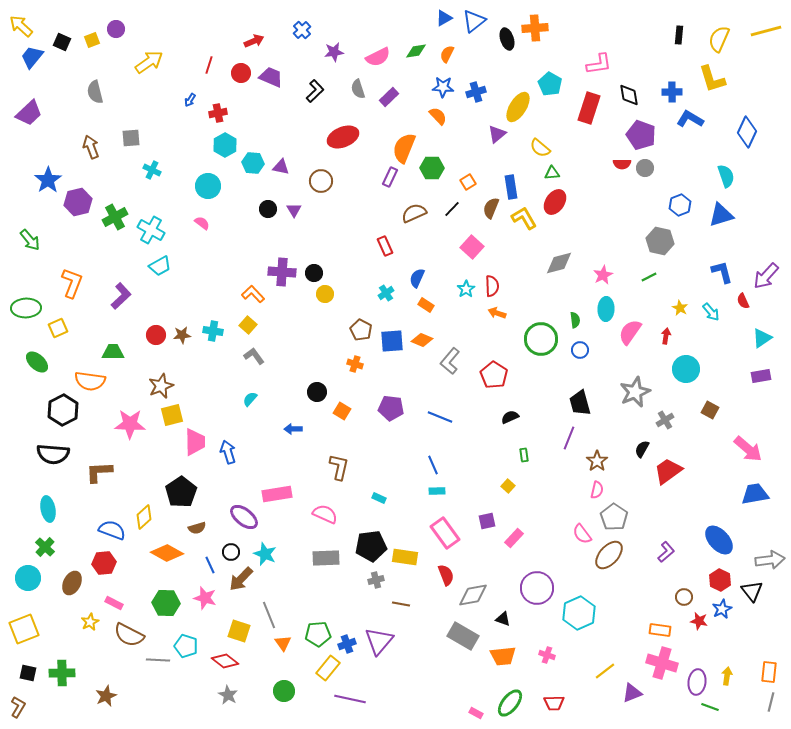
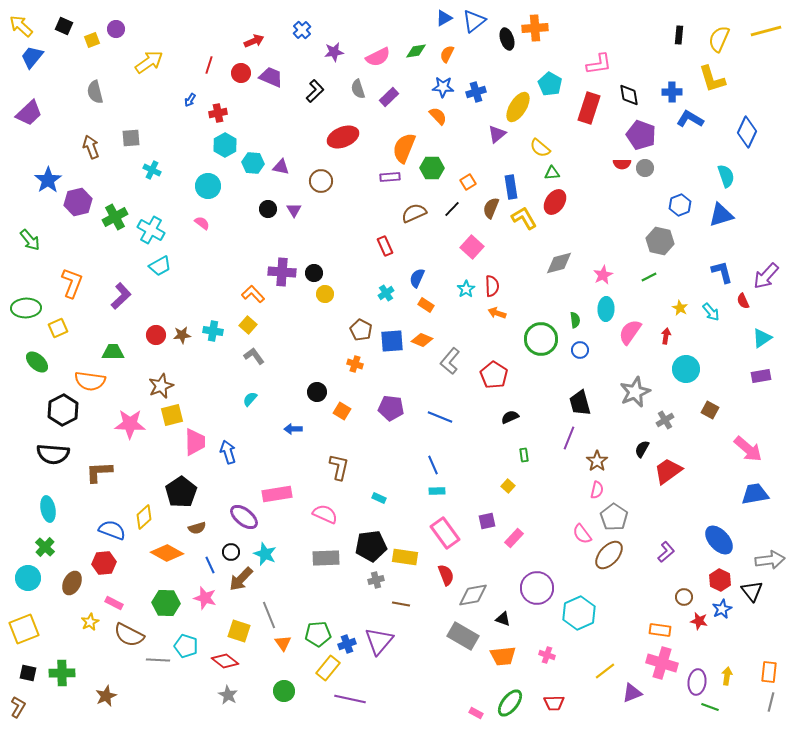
black square at (62, 42): moved 2 px right, 16 px up
purple rectangle at (390, 177): rotated 60 degrees clockwise
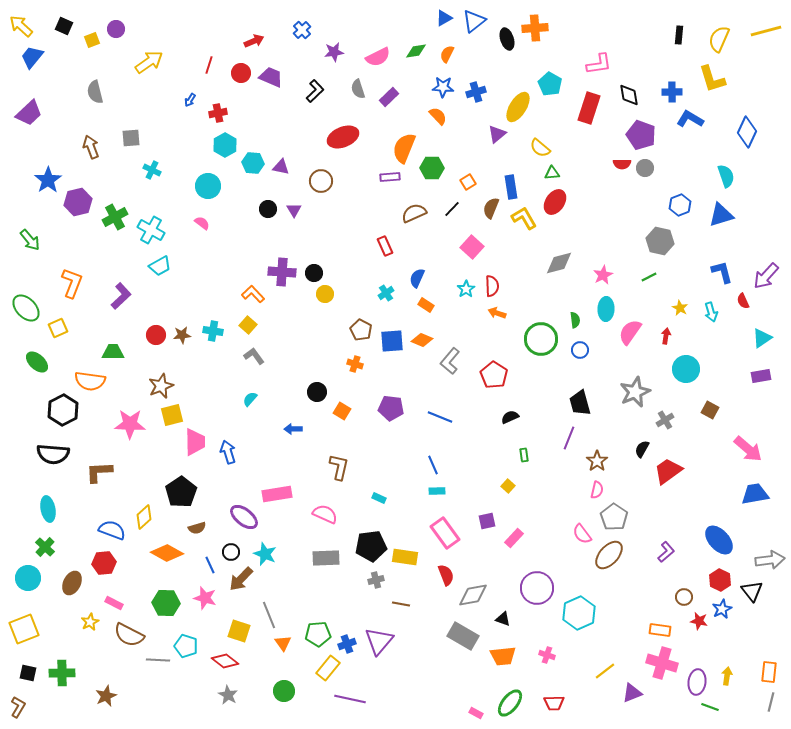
green ellipse at (26, 308): rotated 48 degrees clockwise
cyan arrow at (711, 312): rotated 24 degrees clockwise
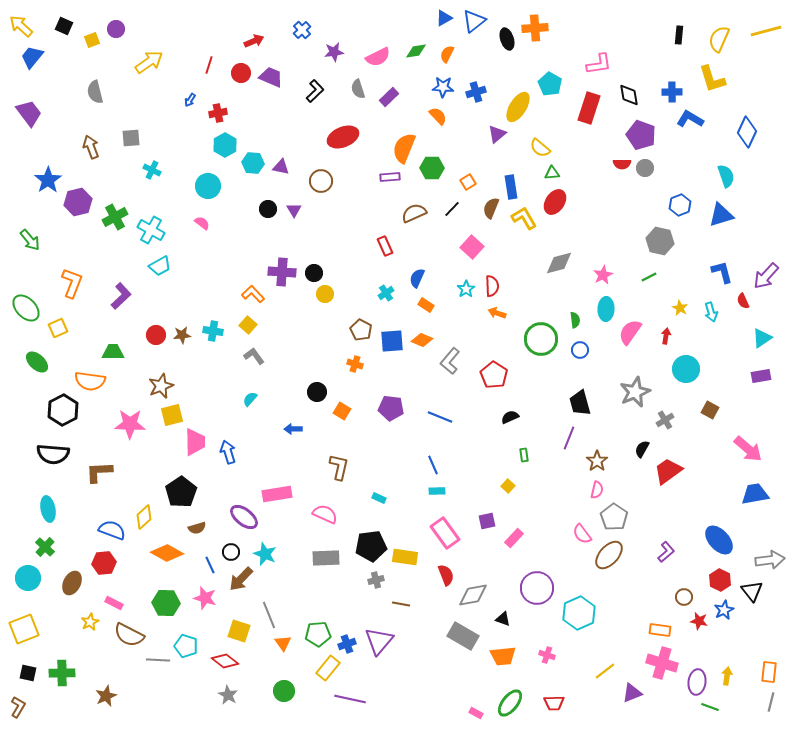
purple trapezoid at (29, 113): rotated 84 degrees counterclockwise
blue star at (722, 609): moved 2 px right, 1 px down
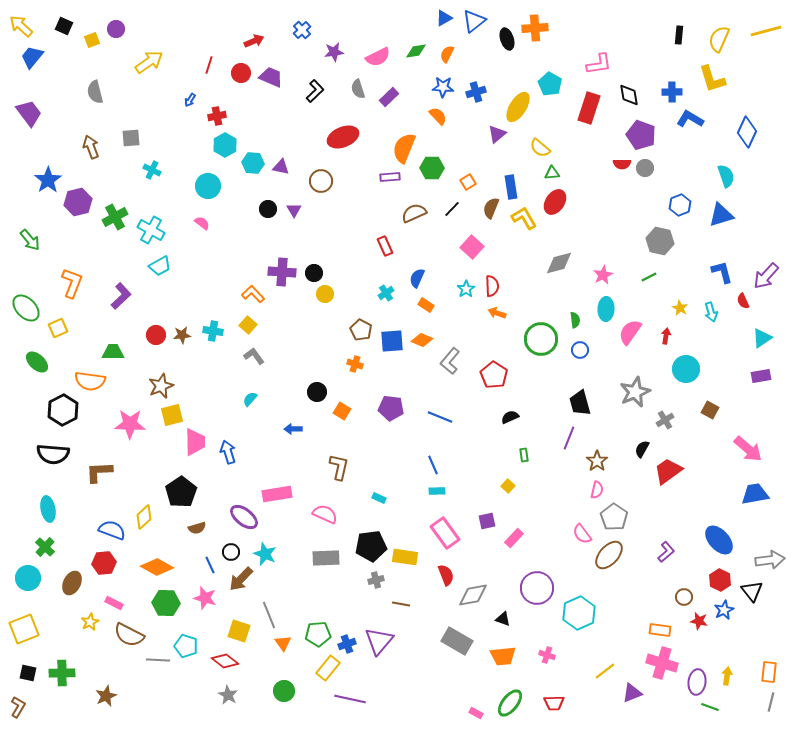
red cross at (218, 113): moved 1 px left, 3 px down
orange diamond at (167, 553): moved 10 px left, 14 px down
gray rectangle at (463, 636): moved 6 px left, 5 px down
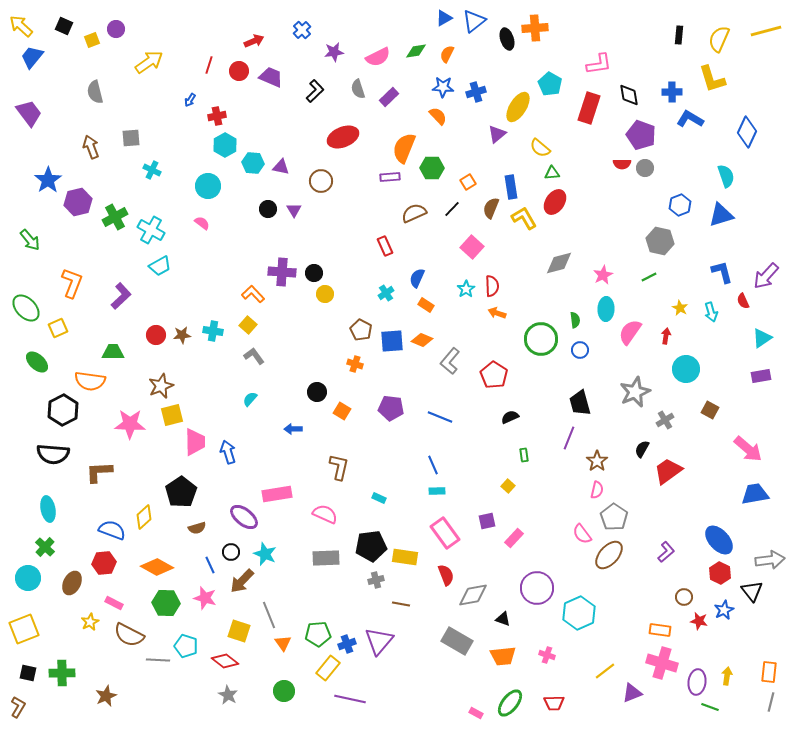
red circle at (241, 73): moved 2 px left, 2 px up
brown arrow at (241, 579): moved 1 px right, 2 px down
red hexagon at (720, 580): moved 7 px up
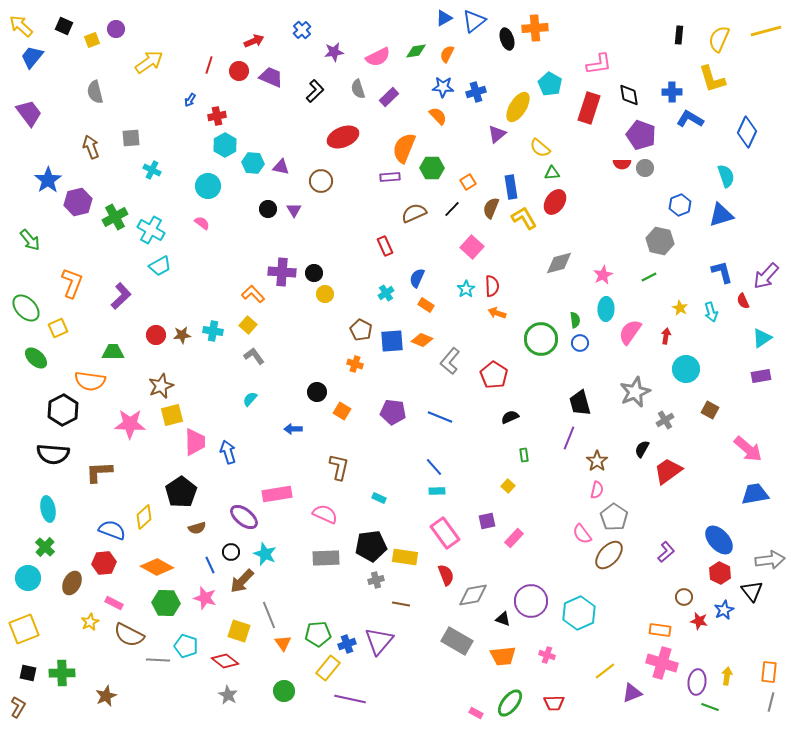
blue circle at (580, 350): moved 7 px up
green ellipse at (37, 362): moved 1 px left, 4 px up
purple pentagon at (391, 408): moved 2 px right, 4 px down
blue line at (433, 465): moved 1 px right, 2 px down; rotated 18 degrees counterclockwise
purple circle at (537, 588): moved 6 px left, 13 px down
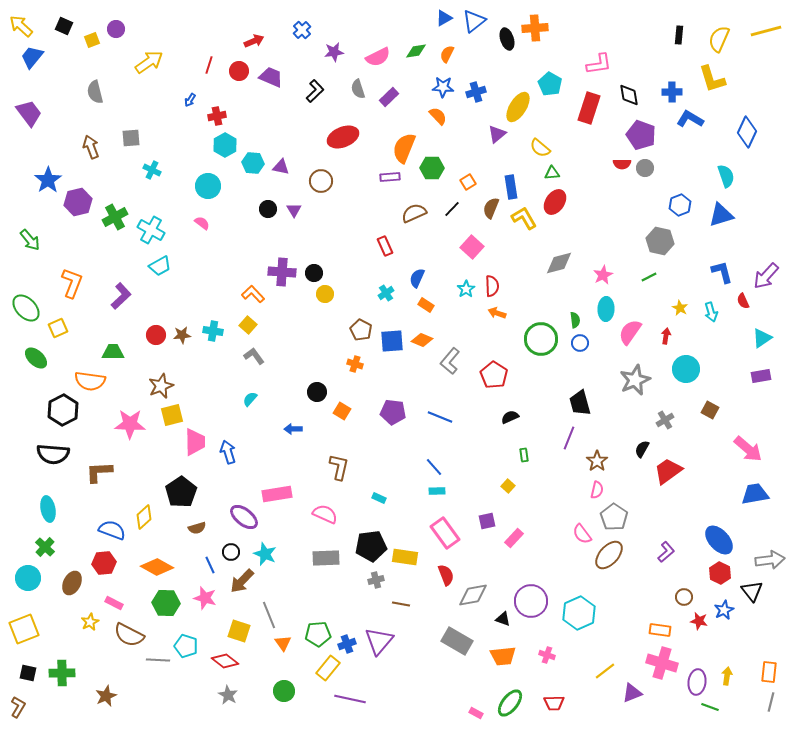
gray star at (635, 392): moved 12 px up
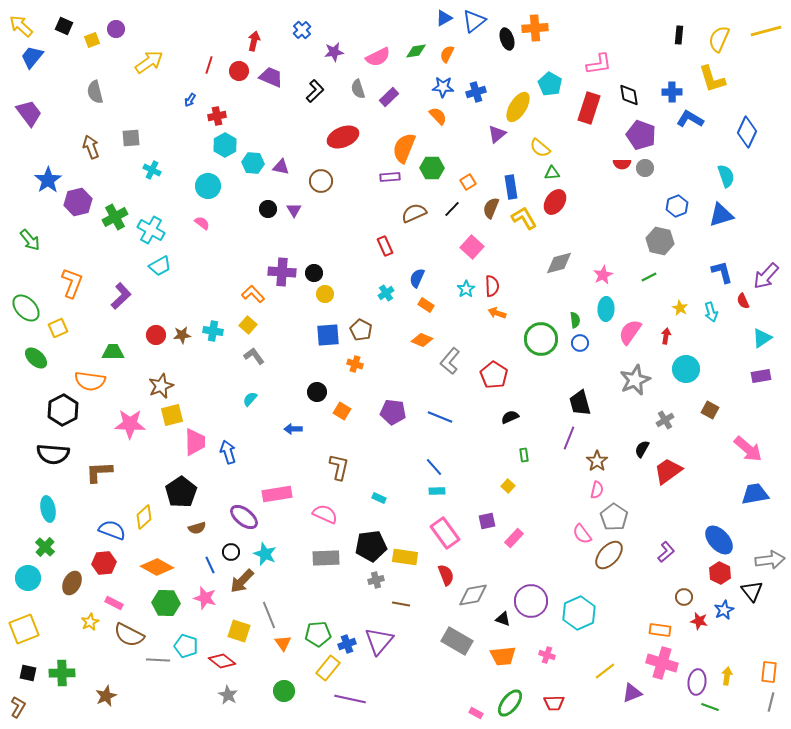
red arrow at (254, 41): rotated 54 degrees counterclockwise
blue hexagon at (680, 205): moved 3 px left, 1 px down
blue square at (392, 341): moved 64 px left, 6 px up
red diamond at (225, 661): moved 3 px left
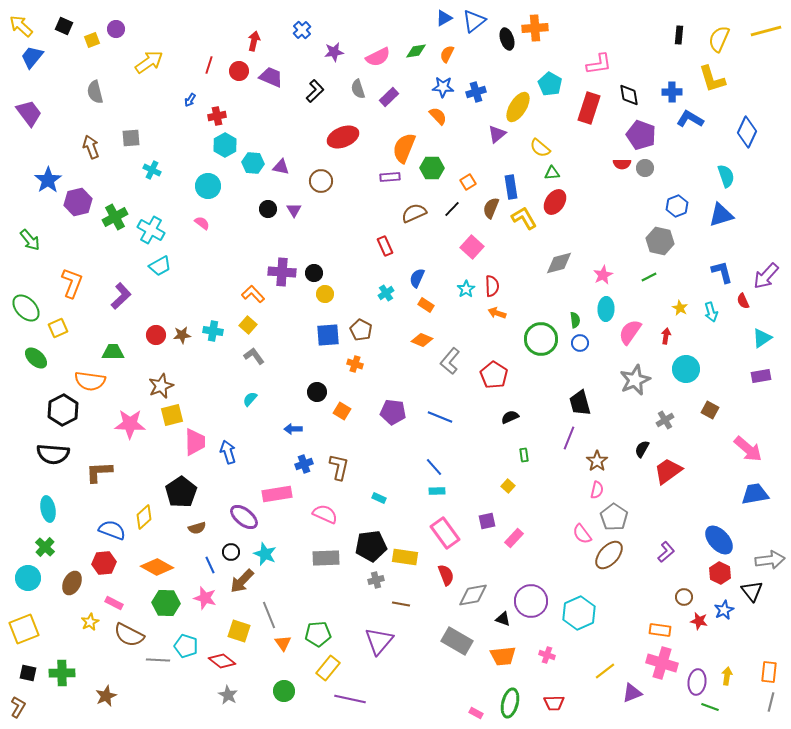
blue cross at (347, 644): moved 43 px left, 180 px up
green ellipse at (510, 703): rotated 24 degrees counterclockwise
